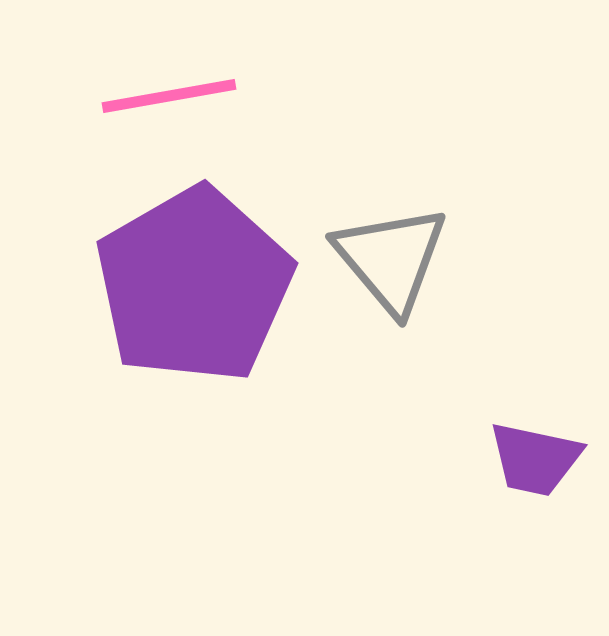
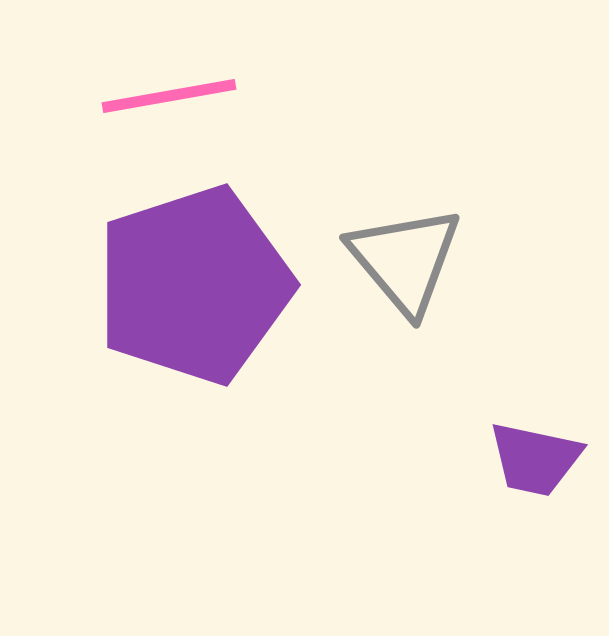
gray triangle: moved 14 px right, 1 px down
purple pentagon: rotated 12 degrees clockwise
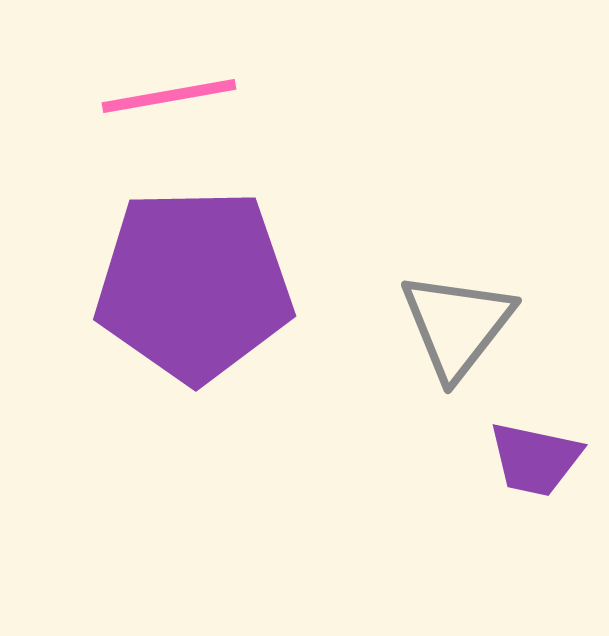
gray triangle: moved 52 px right, 65 px down; rotated 18 degrees clockwise
purple pentagon: rotated 17 degrees clockwise
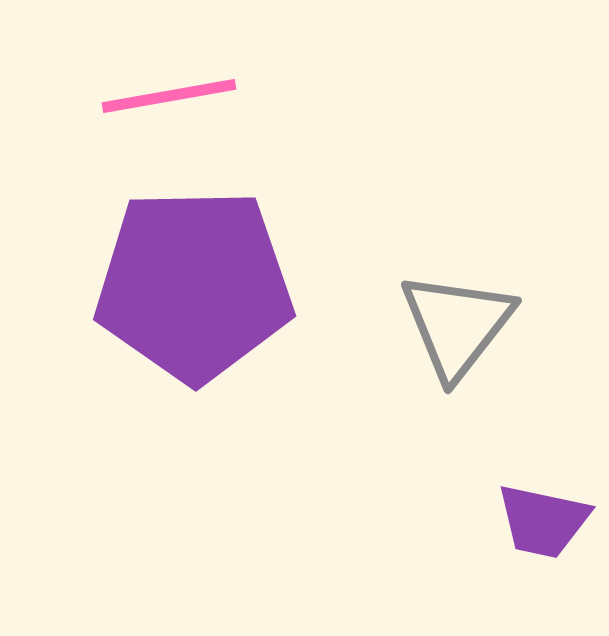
purple trapezoid: moved 8 px right, 62 px down
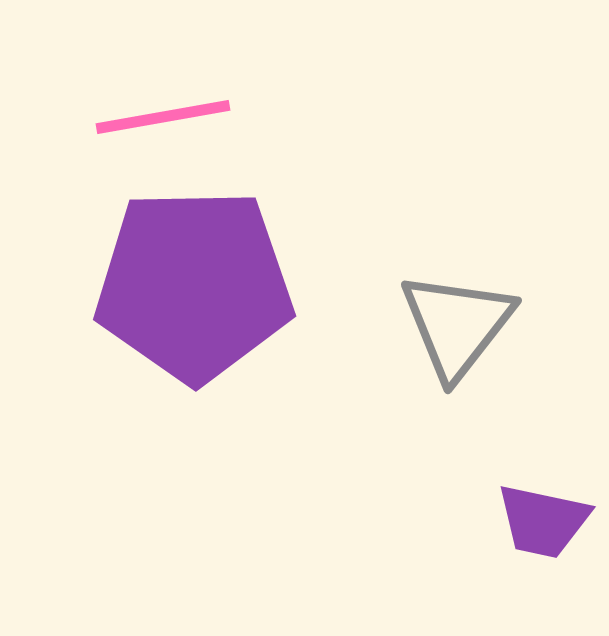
pink line: moved 6 px left, 21 px down
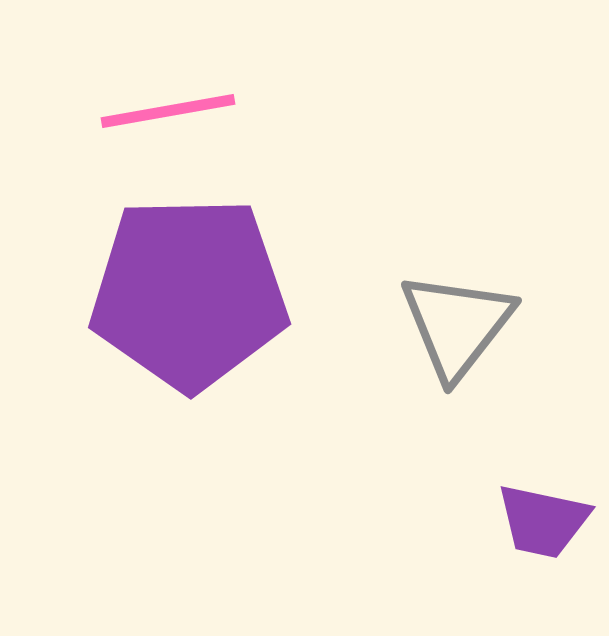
pink line: moved 5 px right, 6 px up
purple pentagon: moved 5 px left, 8 px down
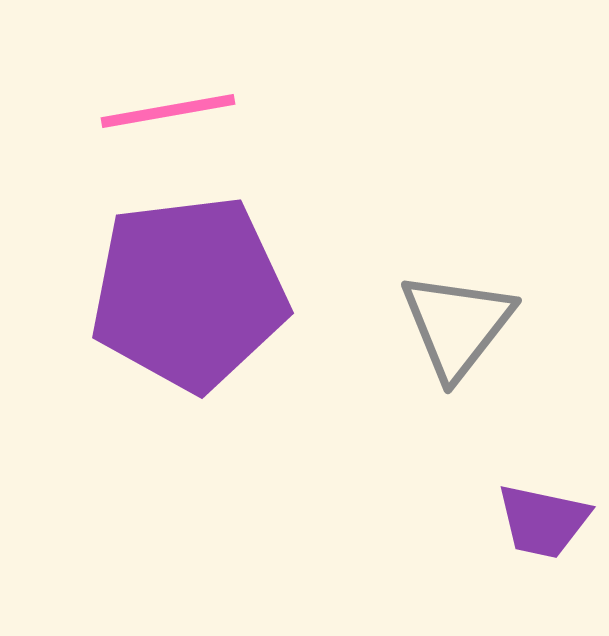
purple pentagon: rotated 6 degrees counterclockwise
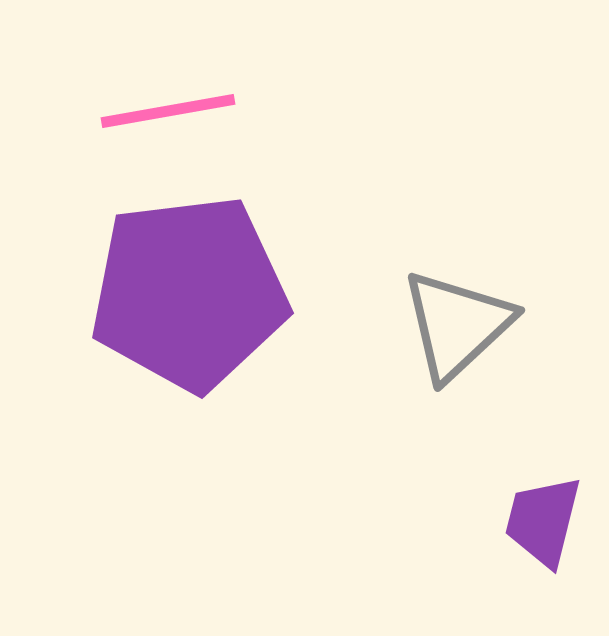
gray triangle: rotated 9 degrees clockwise
purple trapezoid: rotated 92 degrees clockwise
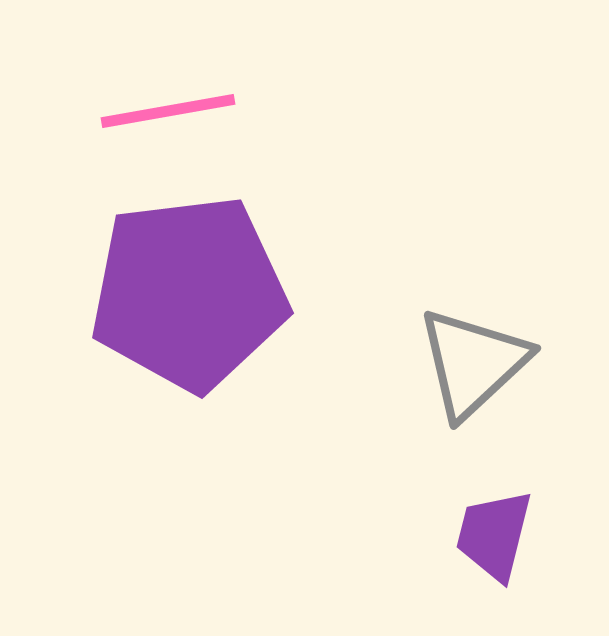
gray triangle: moved 16 px right, 38 px down
purple trapezoid: moved 49 px left, 14 px down
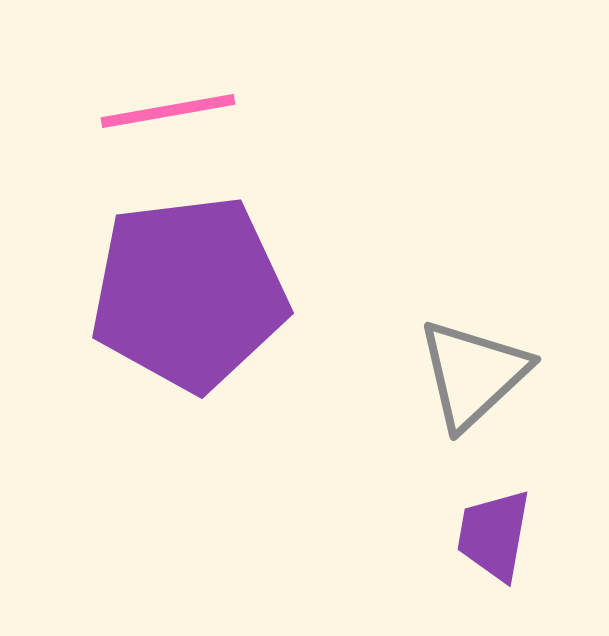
gray triangle: moved 11 px down
purple trapezoid: rotated 4 degrees counterclockwise
